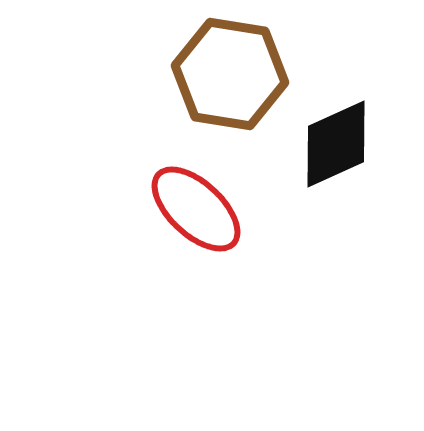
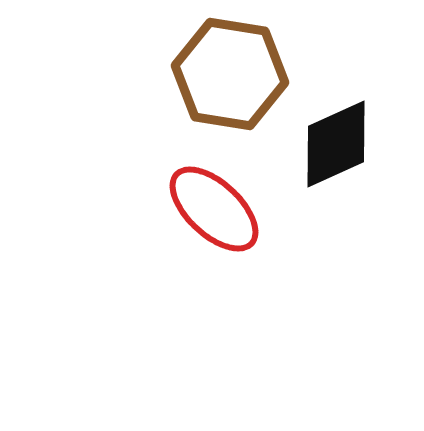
red ellipse: moved 18 px right
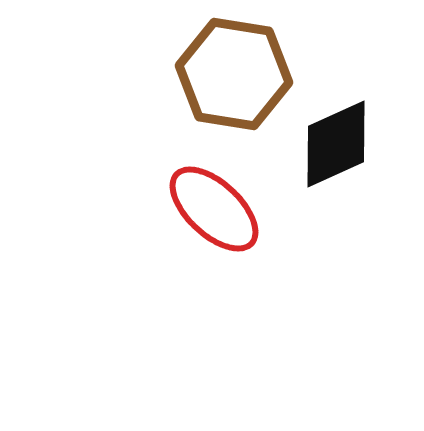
brown hexagon: moved 4 px right
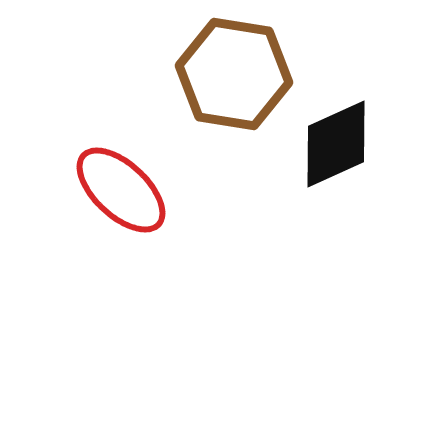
red ellipse: moved 93 px left, 19 px up
